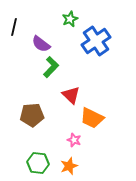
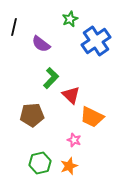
green L-shape: moved 11 px down
orange trapezoid: moved 1 px up
green hexagon: moved 2 px right; rotated 20 degrees counterclockwise
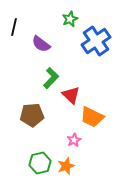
pink star: rotated 24 degrees clockwise
orange star: moved 3 px left
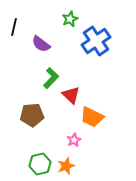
green hexagon: moved 1 px down
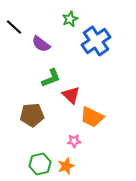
black line: rotated 60 degrees counterclockwise
green L-shape: rotated 25 degrees clockwise
pink star: moved 1 px down; rotated 24 degrees clockwise
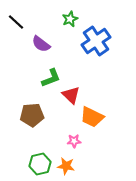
black line: moved 2 px right, 5 px up
orange star: rotated 30 degrees clockwise
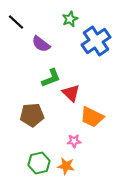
red triangle: moved 2 px up
green hexagon: moved 1 px left, 1 px up
